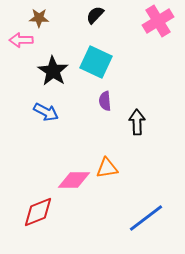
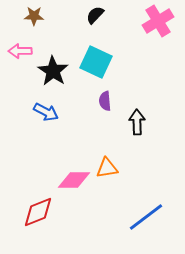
brown star: moved 5 px left, 2 px up
pink arrow: moved 1 px left, 11 px down
blue line: moved 1 px up
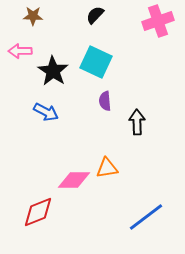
brown star: moved 1 px left
pink cross: rotated 12 degrees clockwise
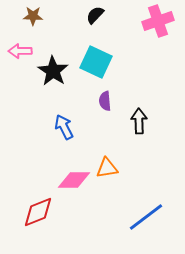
blue arrow: moved 18 px right, 15 px down; rotated 145 degrees counterclockwise
black arrow: moved 2 px right, 1 px up
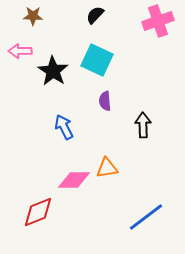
cyan square: moved 1 px right, 2 px up
black arrow: moved 4 px right, 4 px down
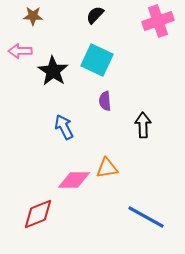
red diamond: moved 2 px down
blue line: rotated 66 degrees clockwise
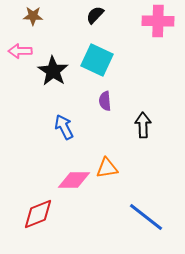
pink cross: rotated 20 degrees clockwise
blue line: rotated 9 degrees clockwise
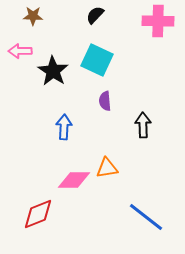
blue arrow: rotated 30 degrees clockwise
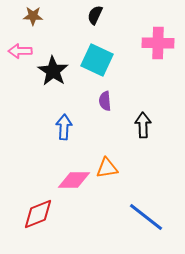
black semicircle: rotated 18 degrees counterclockwise
pink cross: moved 22 px down
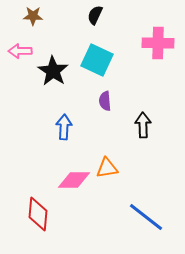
red diamond: rotated 64 degrees counterclockwise
